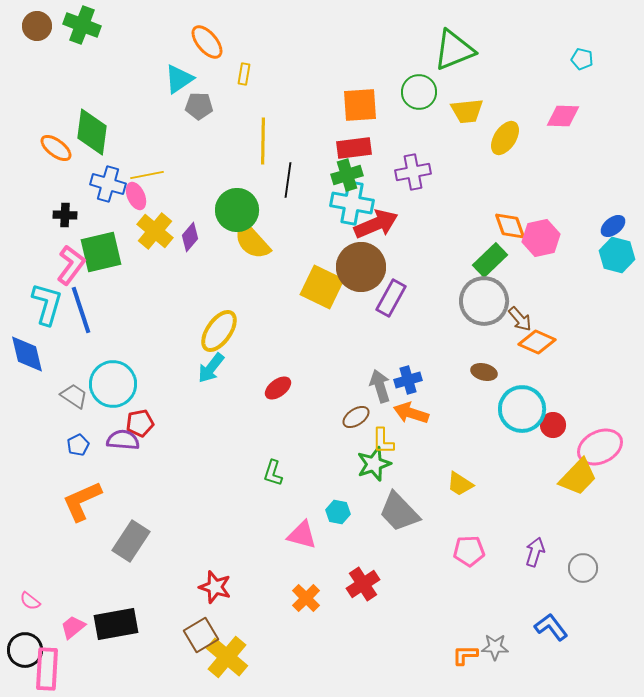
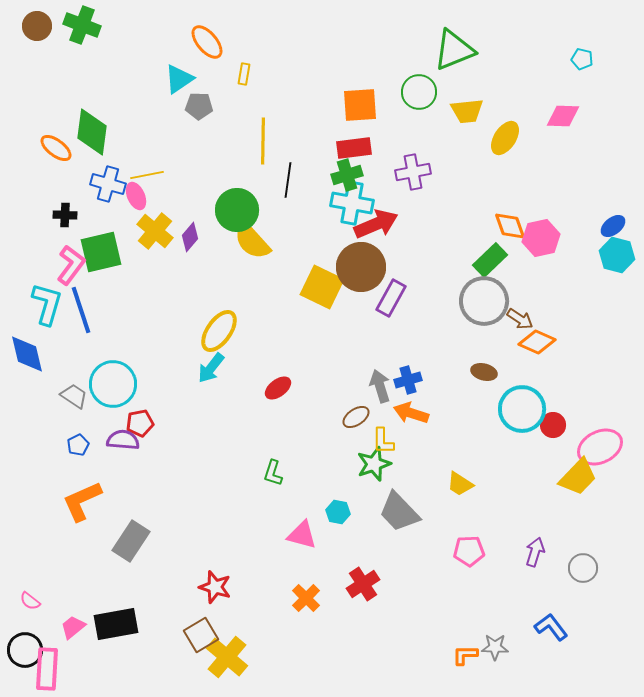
brown arrow at (520, 319): rotated 16 degrees counterclockwise
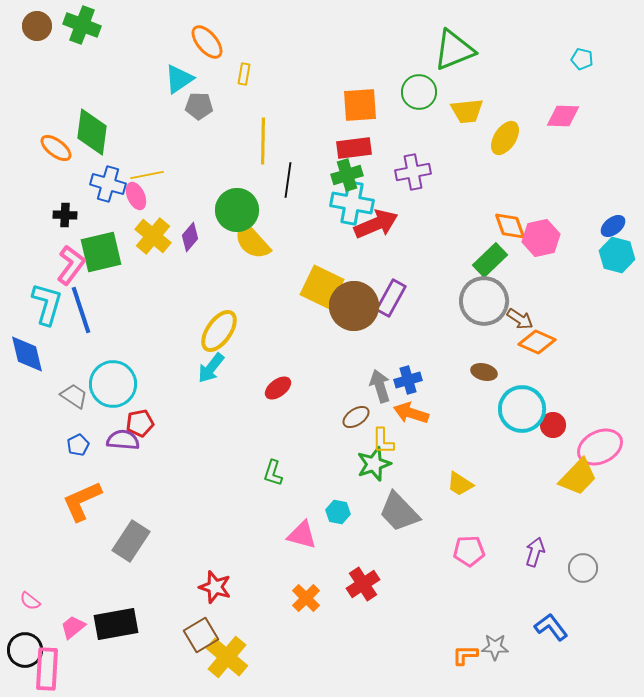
yellow cross at (155, 231): moved 2 px left, 5 px down
brown circle at (361, 267): moved 7 px left, 39 px down
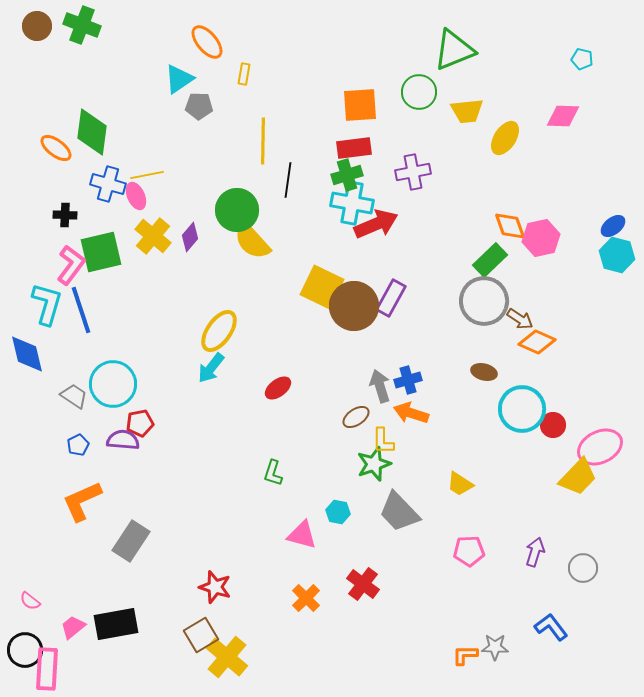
red cross at (363, 584): rotated 20 degrees counterclockwise
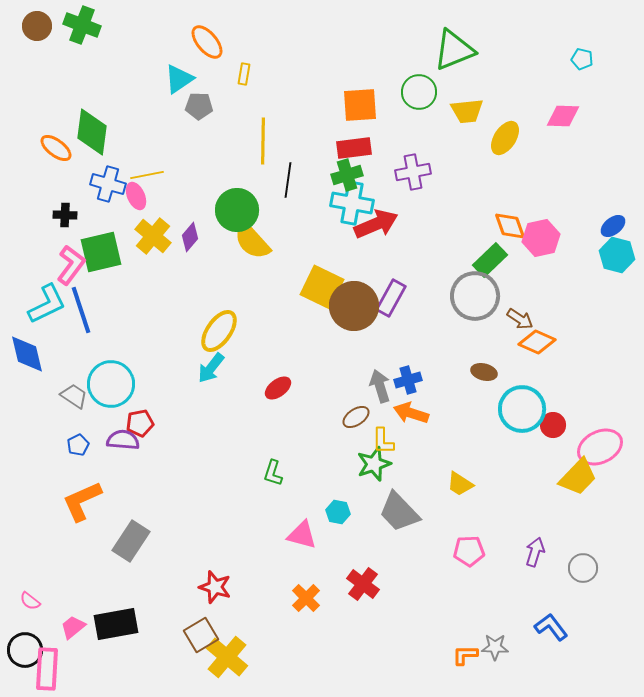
gray circle at (484, 301): moved 9 px left, 5 px up
cyan L-shape at (47, 304): rotated 48 degrees clockwise
cyan circle at (113, 384): moved 2 px left
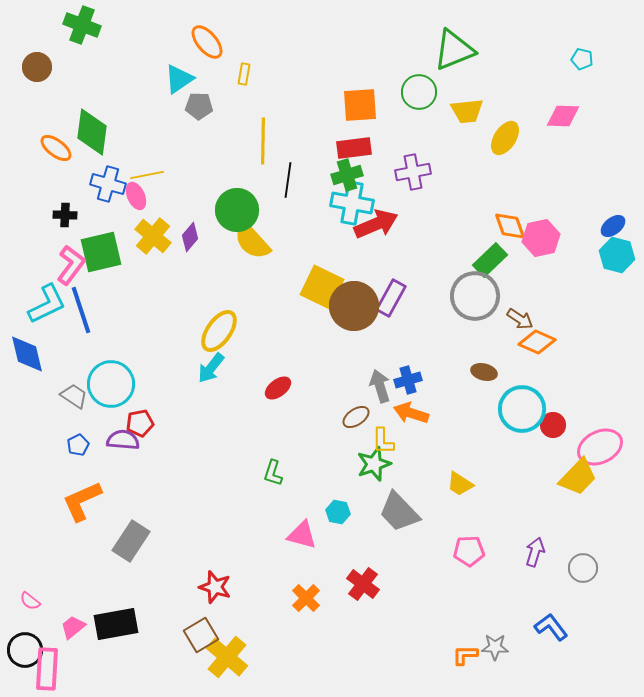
brown circle at (37, 26): moved 41 px down
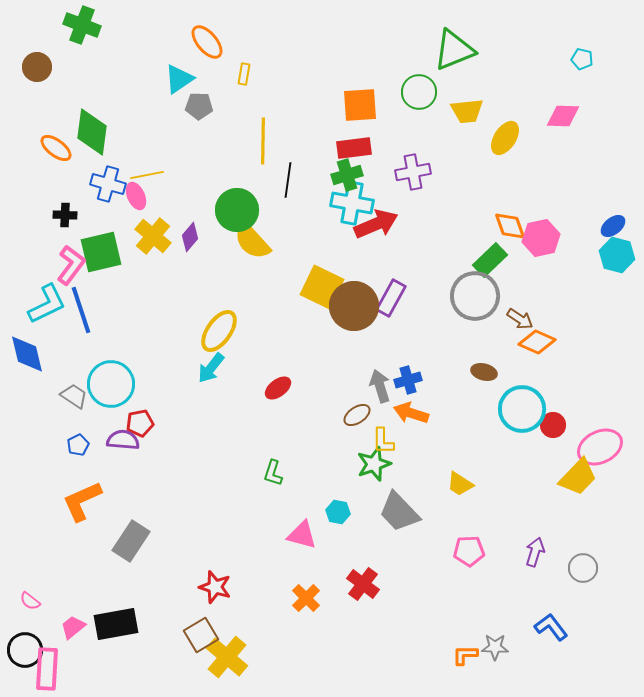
brown ellipse at (356, 417): moved 1 px right, 2 px up
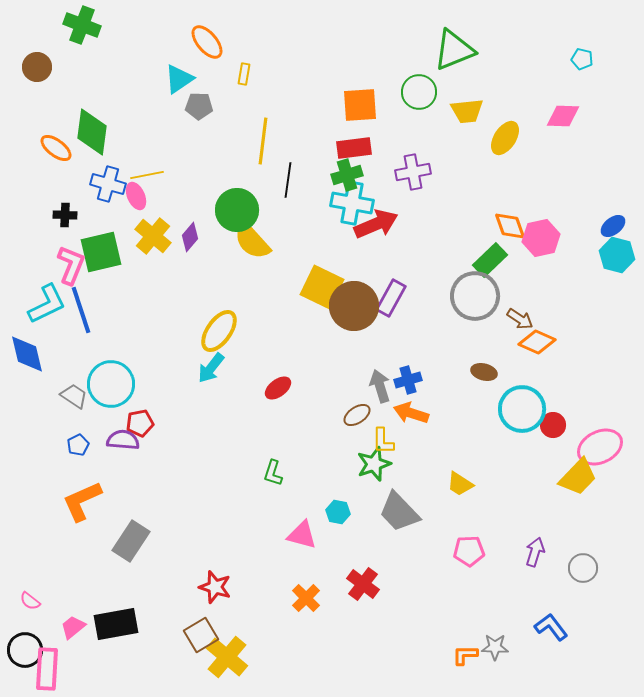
yellow line at (263, 141): rotated 6 degrees clockwise
pink L-shape at (71, 265): rotated 15 degrees counterclockwise
